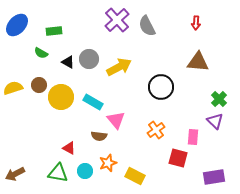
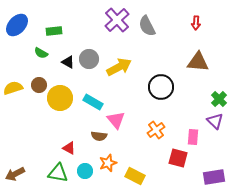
yellow circle: moved 1 px left, 1 px down
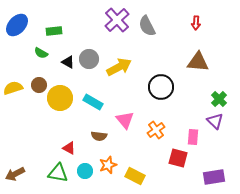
pink triangle: moved 9 px right
orange star: moved 2 px down
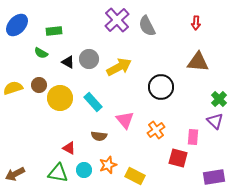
cyan rectangle: rotated 18 degrees clockwise
cyan circle: moved 1 px left, 1 px up
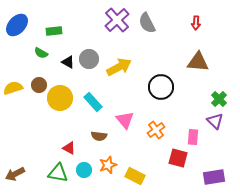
gray semicircle: moved 3 px up
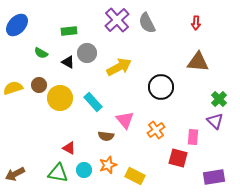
green rectangle: moved 15 px right
gray circle: moved 2 px left, 6 px up
brown semicircle: moved 7 px right
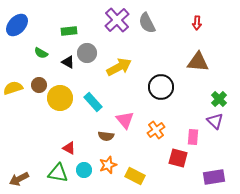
red arrow: moved 1 px right
brown arrow: moved 4 px right, 5 px down
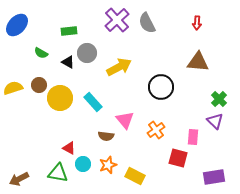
cyan circle: moved 1 px left, 6 px up
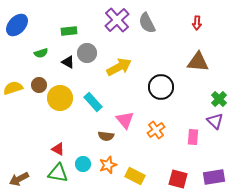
green semicircle: rotated 48 degrees counterclockwise
red triangle: moved 11 px left, 1 px down
red square: moved 21 px down
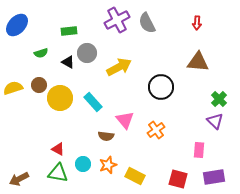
purple cross: rotated 15 degrees clockwise
pink rectangle: moved 6 px right, 13 px down
